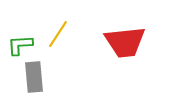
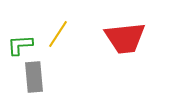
red trapezoid: moved 4 px up
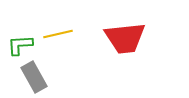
yellow line: rotated 44 degrees clockwise
gray rectangle: rotated 24 degrees counterclockwise
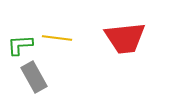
yellow line: moved 1 px left, 4 px down; rotated 20 degrees clockwise
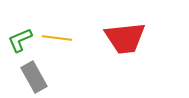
green L-shape: moved 5 px up; rotated 20 degrees counterclockwise
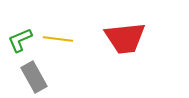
yellow line: moved 1 px right, 1 px down
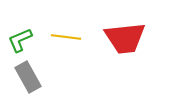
yellow line: moved 8 px right, 2 px up
gray rectangle: moved 6 px left
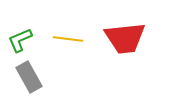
yellow line: moved 2 px right, 2 px down
gray rectangle: moved 1 px right
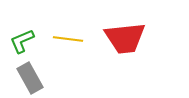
green L-shape: moved 2 px right, 1 px down
gray rectangle: moved 1 px right, 1 px down
